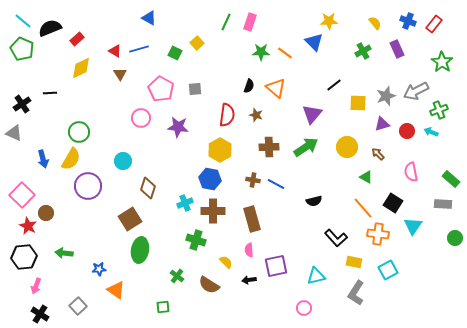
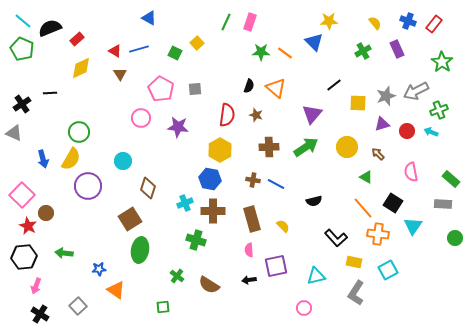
yellow semicircle at (226, 262): moved 57 px right, 36 px up
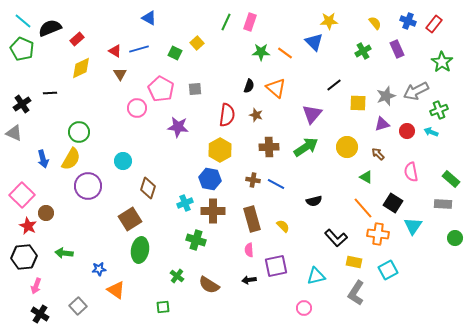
pink circle at (141, 118): moved 4 px left, 10 px up
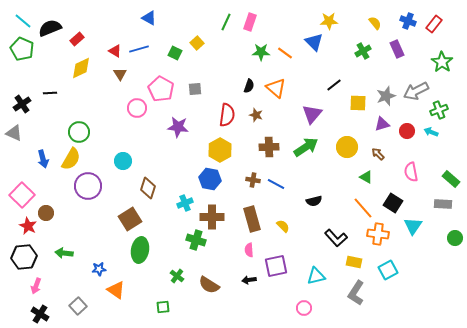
brown cross at (213, 211): moved 1 px left, 6 px down
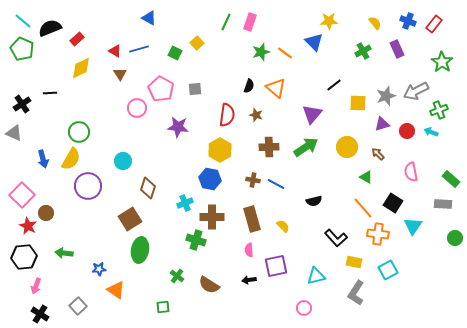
green star at (261, 52): rotated 18 degrees counterclockwise
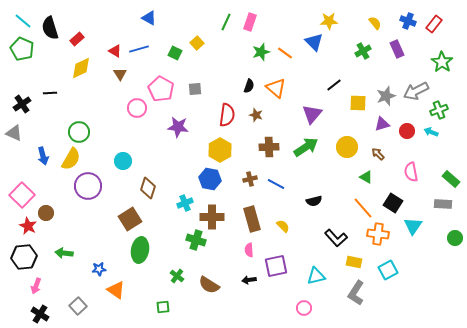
black semicircle at (50, 28): rotated 85 degrees counterclockwise
blue arrow at (43, 159): moved 3 px up
brown cross at (253, 180): moved 3 px left, 1 px up; rotated 24 degrees counterclockwise
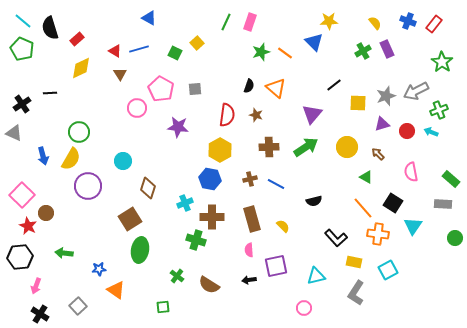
purple rectangle at (397, 49): moved 10 px left
black hexagon at (24, 257): moved 4 px left
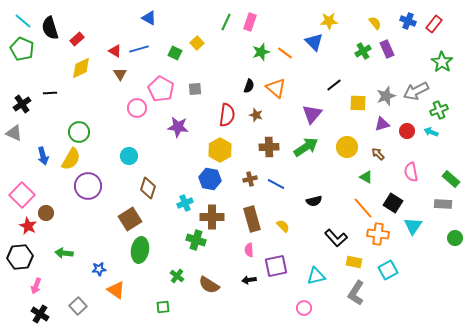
cyan circle at (123, 161): moved 6 px right, 5 px up
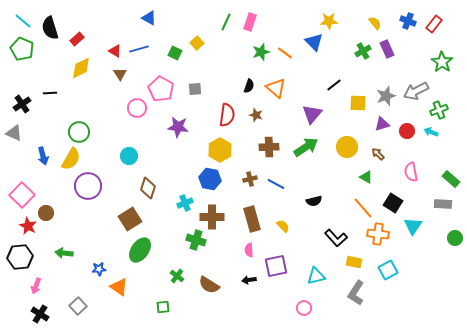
green ellipse at (140, 250): rotated 25 degrees clockwise
orange triangle at (116, 290): moved 3 px right, 3 px up
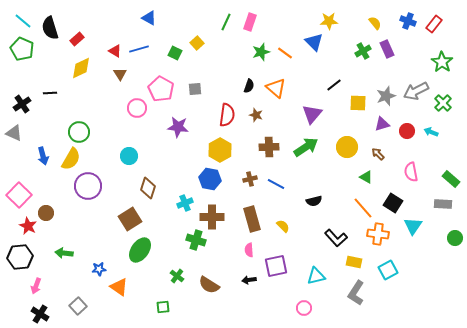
green cross at (439, 110): moved 4 px right, 7 px up; rotated 24 degrees counterclockwise
pink square at (22, 195): moved 3 px left
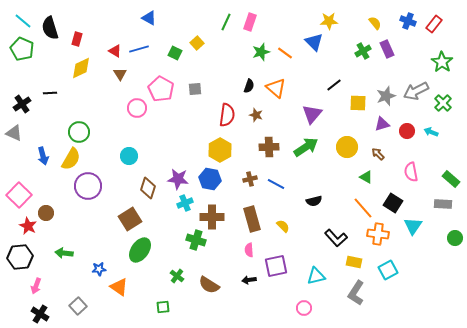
red rectangle at (77, 39): rotated 32 degrees counterclockwise
purple star at (178, 127): moved 52 px down
